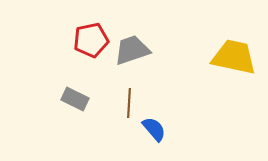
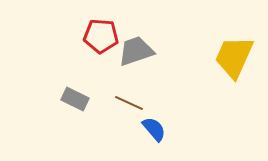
red pentagon: moved 10 px right, 4 px up; rotated 16 degrees clockwise
gray trapezoid: moved 4 px right, 1 px down
yellow trapezoid: rotated 78 degrees counterclockwise
brown line: rotated 68 degrees counterclockwise
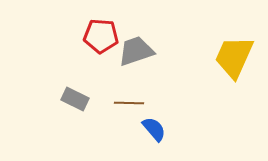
brown line: rotated 24 degrees counterclockwise
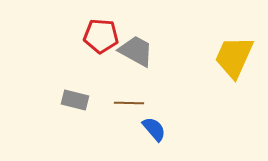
gray trapezoid: rotated 48 degrees clockwise
gray rectangle: moved 1 px down; rotated 12 degrees counterclockwise
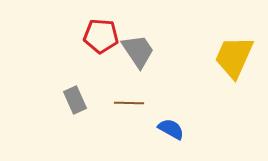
gray trapezoid: moved 2 px right; rotated 27 degrees clockwise
gray rectangle: rotated 52 degrees clockwise
blue semicircle: moved 17 px right; rotated 20 degrees counterclockwise
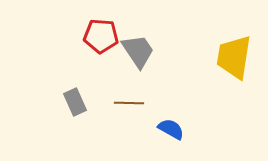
yellow trapezoid: rotated 15 degrees counterclockwise
gray rectangle: moved 2 px down
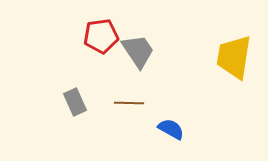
red pentagon: rotated 12 degrees counterclockwise
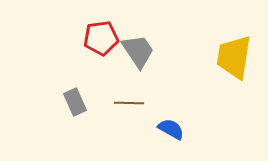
red pentagon: moved 2 px down
